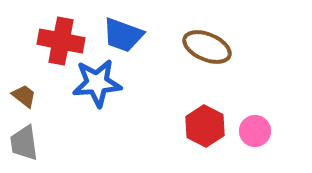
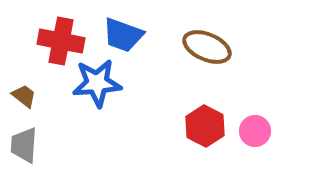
gray trapezoid: moved 2 px down; rotated 12 degrees clockwise
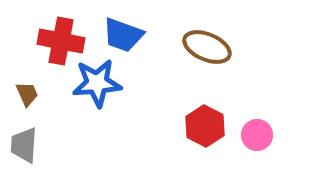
brown trapezoid: moved 3 px right, 2 px up; rotated 28 degrees clockwise
pink circle: moved 2 px right, 4 px down
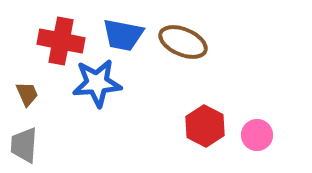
blue trapezoid: rotated 9 degrees counterclockwise
brown ellipse: moved 24 px left, 5 px up
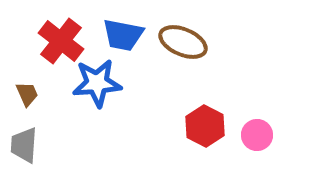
red cross: rotated 27 degrees clockwise
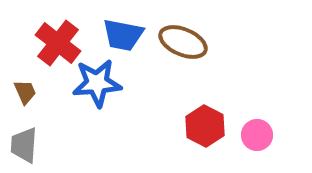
red cross: moved 3 px left, 2 px down
brown trapezoid: moved 2 px left, 2 px up
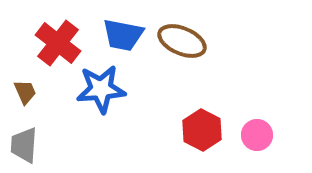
brown ellipse: moved 1 px left, 1 px up
blue star: moved 4 px right, 6 px down
red hexagon: moved 3 px left, 4 px down
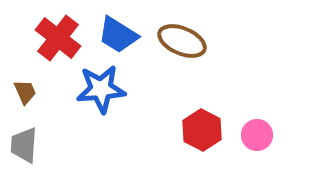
blue trapezoid: moved 5 px left; rotated 21 degrees clockwise
red cross: moved 5 px up
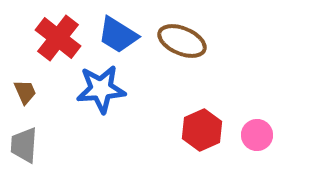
red hexagon: rotated 9 degrees clockwise
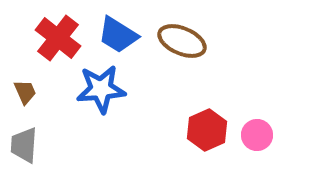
red hexagon: moved 5 px right
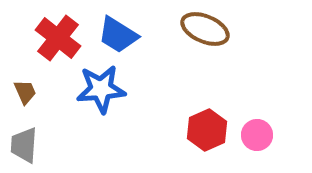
brown ellipse: moved 23 px right, 12 px up
